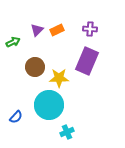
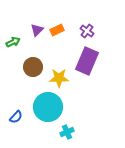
purple cross: moved 3 px left, 2 px down; rotated 32 degrees clockwise
brown circle: moved 2 px left
cyan circle: moved 1 px left, 2 px down
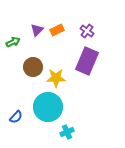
yellow star: moved 3 px left
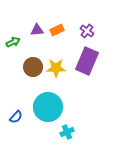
purple triangle: rotated 40 degrees clockwise
yellow star: moved 10 px up
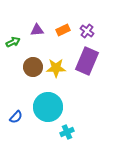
orange rectangle: moved 6 px right
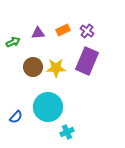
purple triangle: moved 1 px right, 3 px down
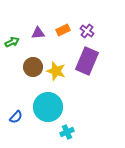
green arrow: moved 1 px left
yellow star: moved 3 px down; rotated 18 degrees clockwise
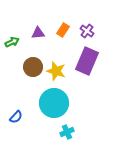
orange rectangle: rotated 32 degrees counterclockwise
cyan circle: moved 6 px right, 4 px up
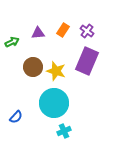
cyan cross: moved 3 px left, 1 px up
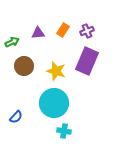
purple cross: rotated 32 degrees clockwise
brown circle: moved 9 px left, 1 px up
cyan cross: rotated 32 degrees clockwise
